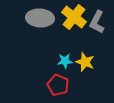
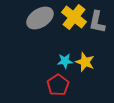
gray ellipse: rotated 36 degrees counterclockwise
gray L-shape: rotated 15 degrees counterclockwise
red pentagon: rotated 15 degrees clockwise
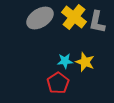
red pentagon: moved 2 px up
